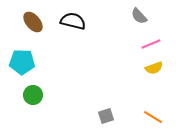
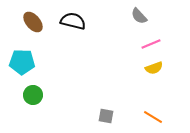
gray square: rotated 28 degrees clockwise
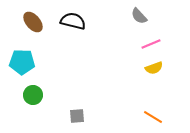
gray square: moved 29 px left; rotated 14 degrees counterclockwise
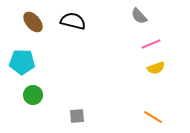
yellow semicircle: moved 2 px right
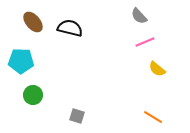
black semicircle: moved 3 px left, 7 px down
pink line: moved 6 px left, 2 px up
cyan pentagon: moved 1 px left, 1 px up
yellow semicircle: moved 1 px right, 1 px down; rotated 60 degrees clockwise
gray square: rotated 21 degrees clockwise
